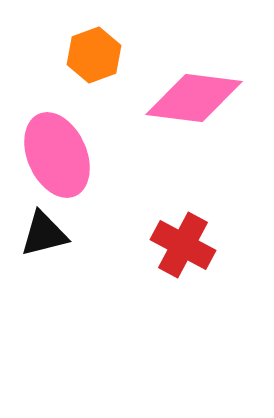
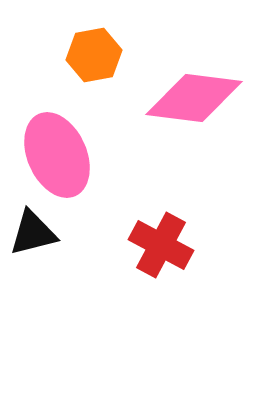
orange hexagon: rotated 10 degrees clockwise
black triangle: moved 11 px left, 1 px up
red cross: moved 22 px left
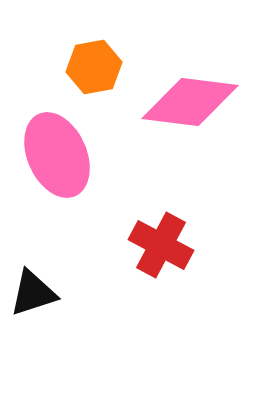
orange hexagon: moved 12 px down
pink diamond: moved 4 px left, 4 px down
black triangle: moved 60 px down; rotated 4 degrees counterclockwise
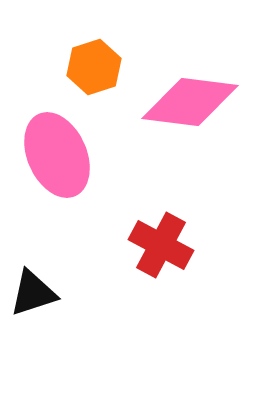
orange hexagon: rotated 8 degrees counterclockwise
